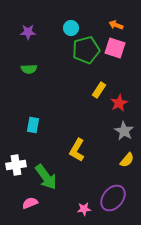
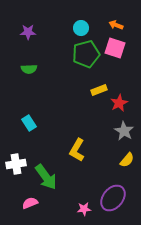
cyan circle: moved 10 px right
green pentagon: moved 4 px down
yellow rectangle: rotated 35 degrees clockwise
cyan rectangle: moved 4 px left, 2 px up; rotated 42 degrees counterclockwise
white cross: moved 1 px up
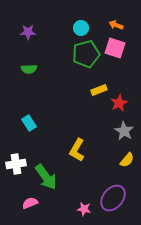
pink star: rotated 16 degrees clockwise
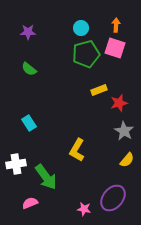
orange arrow: rotated 72 degrees clockwise
green semicircle: rotated 42 degrees clockwise
red star: rotated 12 degrees clockwise
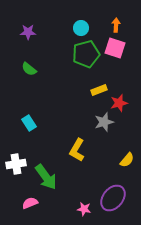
gray star: moved 20 px left, 9 px up; rotated 24 degrees clockwise
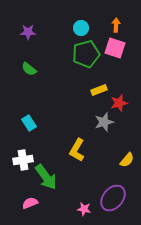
white cross: moved 7 px right, 4 px up
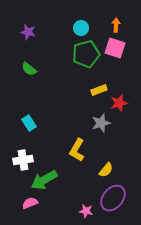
purple star: rotated 14 degrees clockwise
gray star: moved 3 px left, 1 px down
yellow semicircle: moved 21 px left, 10 px down
green arrow: moved 2 px left, 3 px down; rotated 96 degrees clockwise
pink star: moved 2 px right, 2 px down
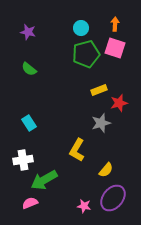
orange arrow: moved 1 px left, 1 px up
pink star: moved 2 px left, 5 px up
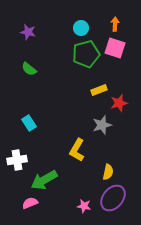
gray star: moved 1 px right, 2 px down
white cross: moved 6 px left
yellow semicircle: moved 2 px right, 2 px down; rotated 28 degrees counterclockwise
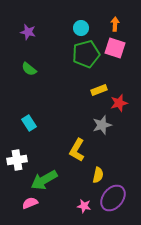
yellow semicircle: moved 10 px left, 3 px down
